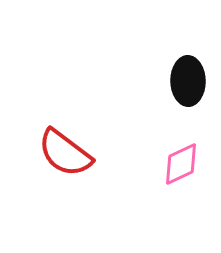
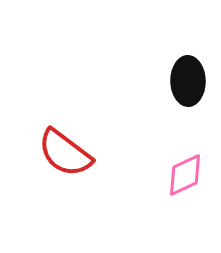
pink diamond: moved 4 px right, 11 px down
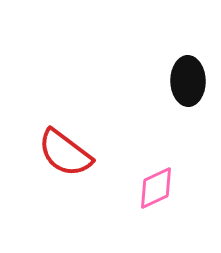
pink diamond: moved 29 px left, 13 px down
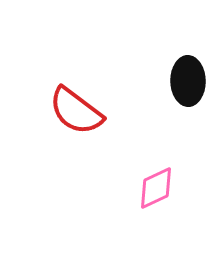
red semicircle: moved 11 px right, 42 px up
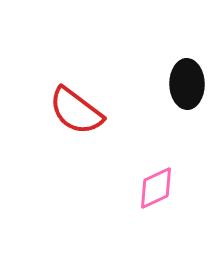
black ellipse: moved 1 px left, 3 px down
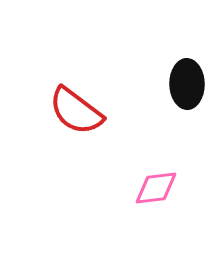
pink diamond: rotated 18 degrees clockwise
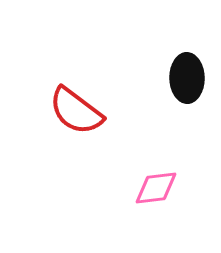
black ellipse: moved 6 px up
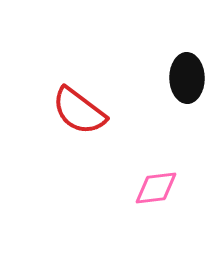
red semicircle: moved 3 px right
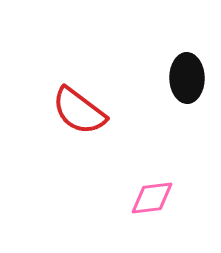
pink diamond: moved 4 px left, 10 px down
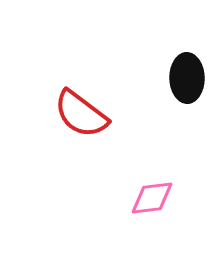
red semicircle: moved 2 px right, 3 px down
